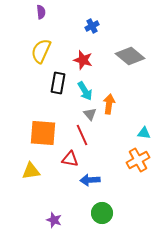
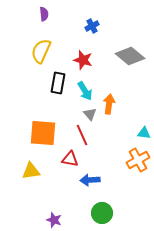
purple semicircle: moved 3 px right, 2 px down
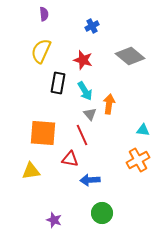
cyan triangle: moved 1 px left, 3 px up
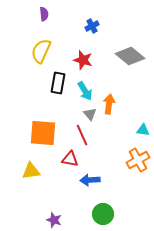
green circle: moved 1 px right, 1 px down
